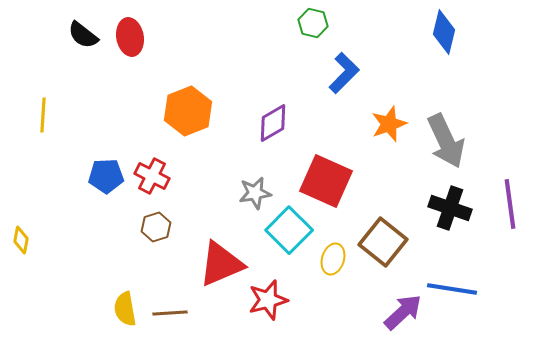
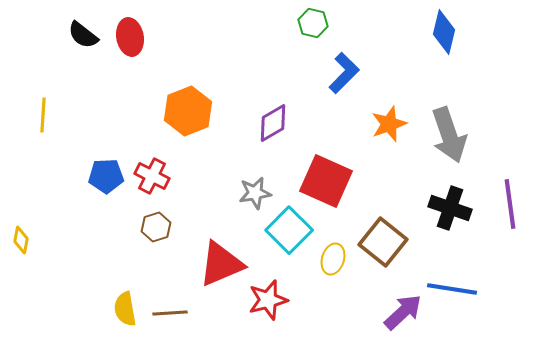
gray arrow: moved 3 px right, 6 px up; rotated 6 degrees clockwise
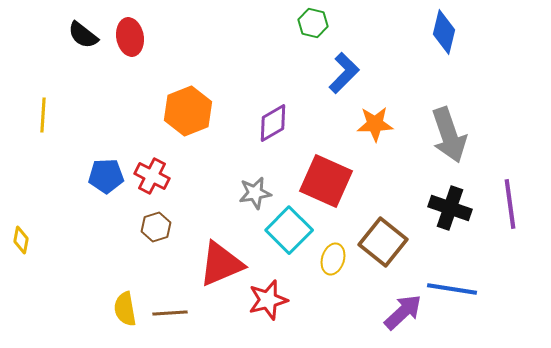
orange star: moved 14 px left; rotated 18 degrees clockwise
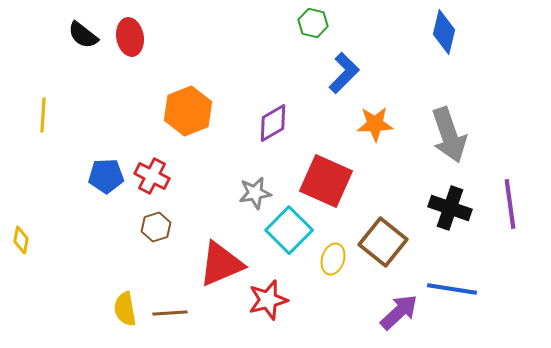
purple arrow: moved 4 px left
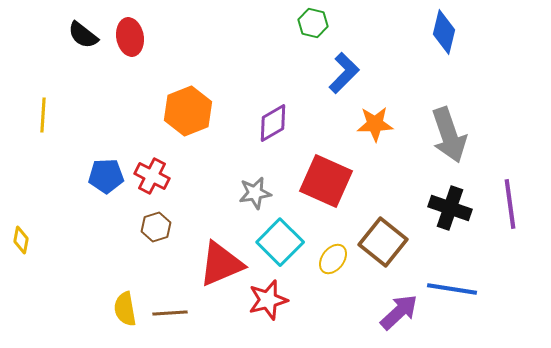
cyan square: moved 9 px left, 12 px down
yellow ellipse: rotated 20 degrees clockwise
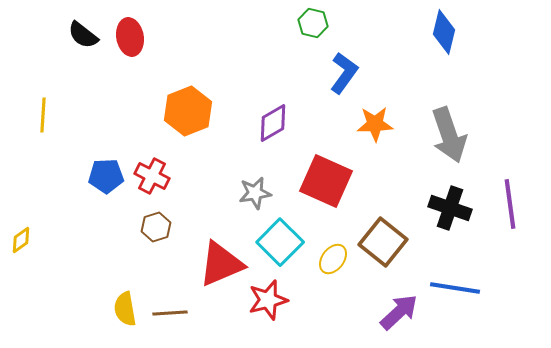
blue L-shape: rotated 9 degrees counterclockwise
yellow diamond: rotated 44 degrees clockwise
blue line: moved 3 px right, 1 px up
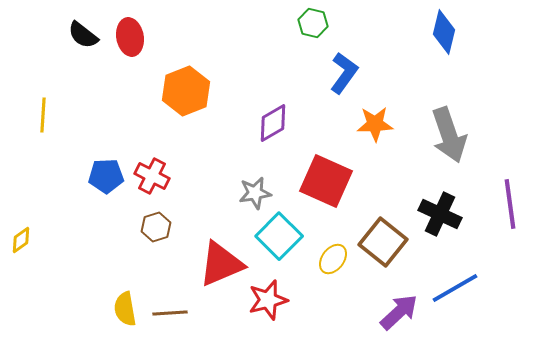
orange hexagon: moved 2 px left, 20 px up
black cross: moved 10 px left, 6 px down; rotated 6 degrees clockwise
cyan square: moved 1 px left, 6 px up
blue line: rotated 39 degrees counterclockwise
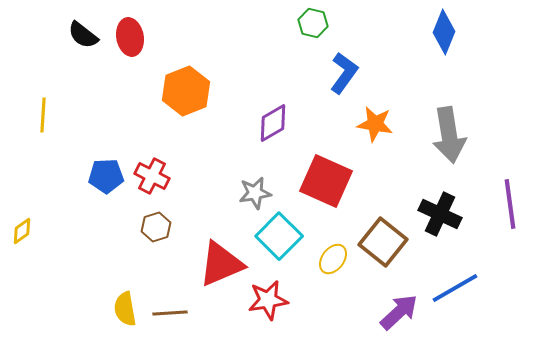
blue diamond: rotated 9 degrees clockwise
orange star: rotated 12 degrees clockwise
gray arrow: rotated 10 degrees clockwise
yellow diamond: moved 1 px right, 9 px up
red star: rotated 6 degrees clockwise
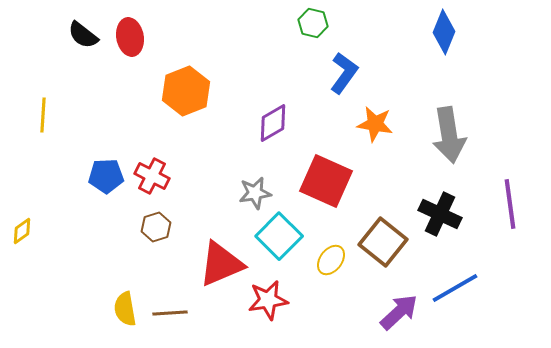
yellow ellipse: moved 2 px left, 1 px down
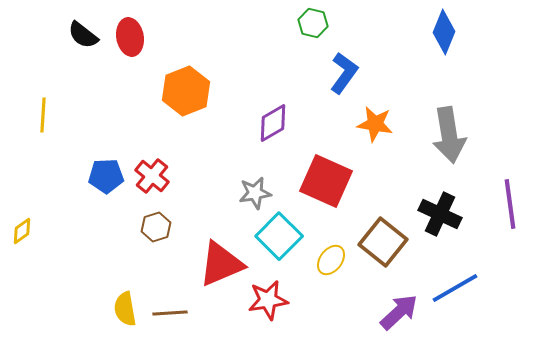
red cross: rotated 12 degrees clockwise
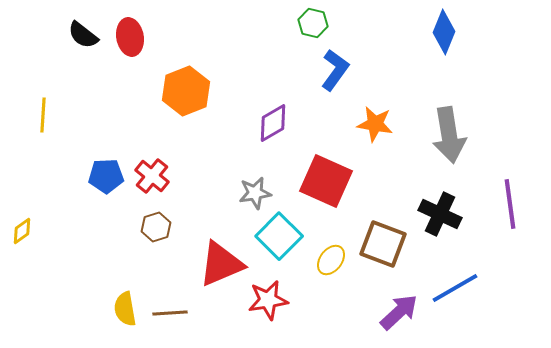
blue L-shape: moved 9 px left, 3 px up
brown square: moved 2 px down; rotated 18 degrees counterclockwise
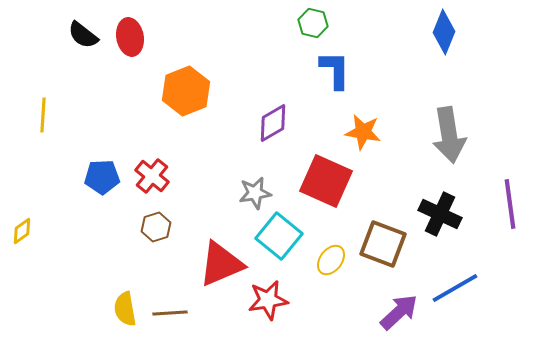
blue L-shape: rotated 36 degrees counterclockwise
orange star: moved 12 px left, 8 px down
blue pentagon: moved 4 px left, 1 px down
cyan square: rotated 6 degrees counterclockwise
